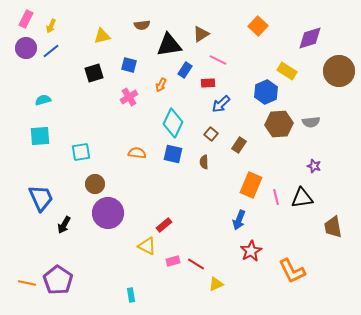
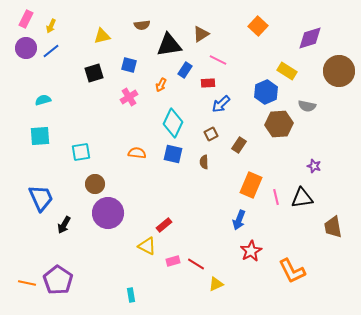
gray semicircle at (311, 122): moved 4 px left, 16 px up; rotated 18 degrees clockwise
brown square at (211, 134): rotated 24 degrees clockwise
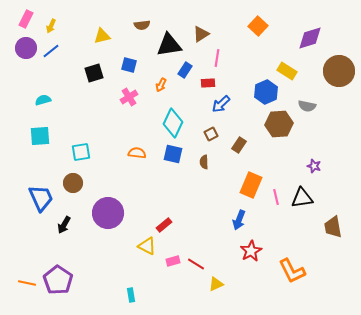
pink line at (218, 60): moved 1 px left, 2 px up; rotated 72 degrees clockwise
brown circle at (95, 184): moved 22 px left, 1 px up
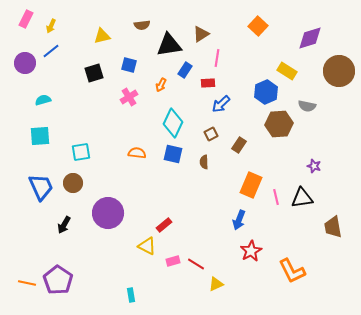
purple circle at (26, 48): moved 1 px left, 15 px down
blue trapezoid at (41, 198): moved 11 px up
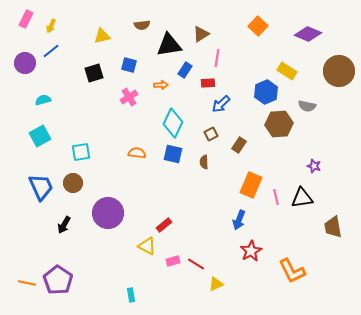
purple diamond at (310, 38): moved 2 px left, 4 px up; rotated 40 degrees clockwise
orange arrow at (161, 85): rotated 120 degrees counterclockwise
cyan square at (40, 136): rotated 25 degrees counterclockwise
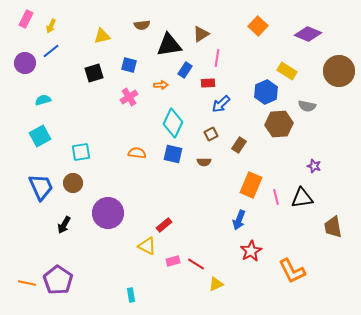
brown semicircle at (204, 162): rotated 88 degrees counterclockwise
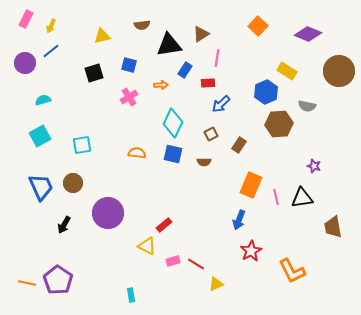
cyan square at (81, 152): moved 1 px right, 7 px up
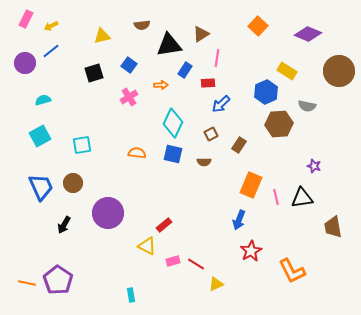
yellow arrow at (51, 26): rotated 40 degrees clockwise
blue square at (129, 65): rotated 21 degrees clockwise
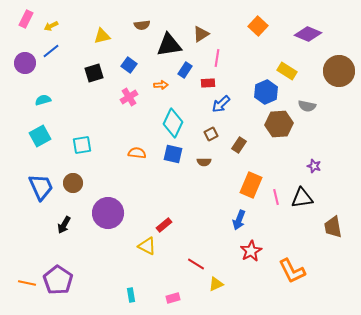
pink rectangle at (173, 261): moved 37 px down
